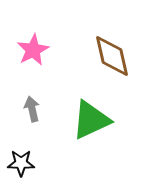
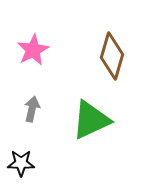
brown diamond: rotated 30 degrees clockwise
gray arrow: rotated 25 degrees clockwise
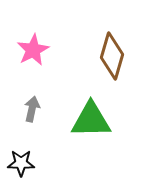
green triangle: rotated 24 degrees clockwise
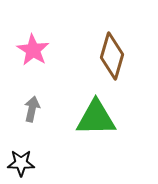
pink star: rotated 12 degrees counterclockwise
green triangle: moved 5 px right, 2 px up
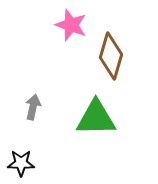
pink star: moved 38 px right, 25 px up; rotated 12 degrees counterclockwise
brown diamond: moved 1 px left
gray arrow: moved 1 px right, 2 px up
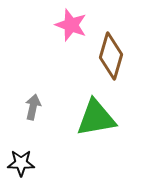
green triangle: rotated 9 degrees counterclockwise
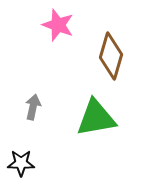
pink star: moved 13 px left
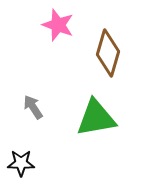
brown diamond: moved 3 px left, 3 px up
gray arrow: rotated 45 degrees counterclockwise
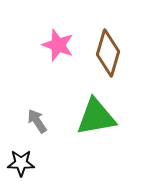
pink star: moved 20 px down
gray arrow: moved 4 px right, 14 px down
green triangle: moved 1 px up
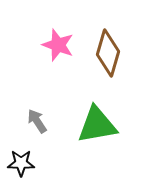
green triangle: moved 1 px right, 8 px down
